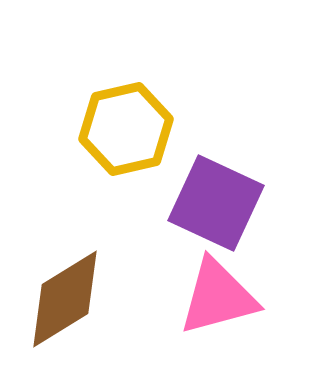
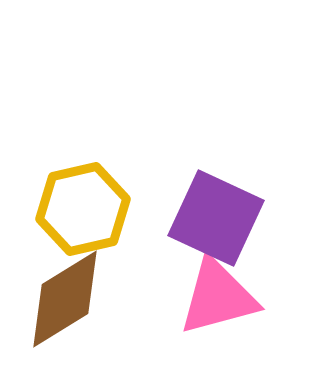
yellow hexagon: moved 43 px left, 80 px down
purple square: moved 15 px down
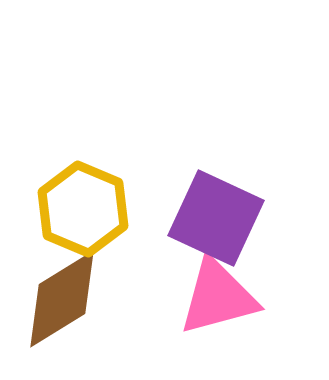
yellow hexagon: rotated 24 degrees counterclockwise
brown diamond: moved 3 px left
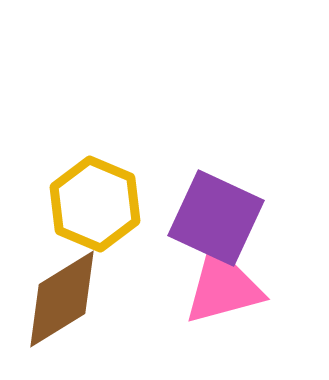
yellow hexagon: moved 12 px right, 5 px up
pink triangle: moved 5 px right, 10 px up
